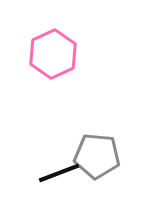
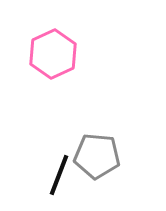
black line: moved 2 px down; rotated 48 degrees counterclockwise
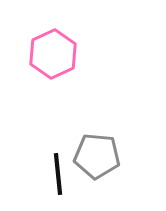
black line: moved 1 px left, 1 px up; rotated 27 degrees counterclockwise
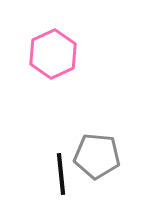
black line: moved 3 px right
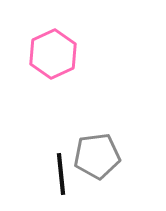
gray pentagon: rotated 12 degrees counterclockwise
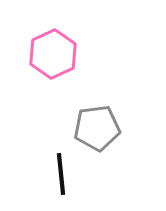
gray pentagon: moved 28 px up
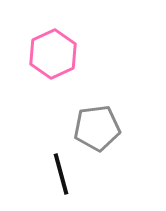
black line: rotated 9 degrees counterclockwise
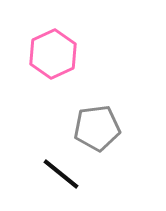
black line: rotated 36 degrees counterclockwise
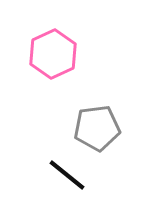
black line: moved 6 px right, 1 px down
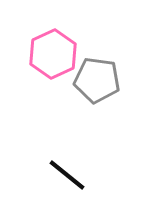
gray pentagon: moved 48 px up; rotated 15 degrees clockwise
